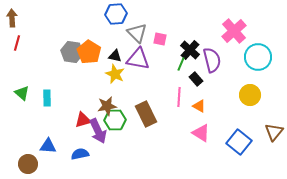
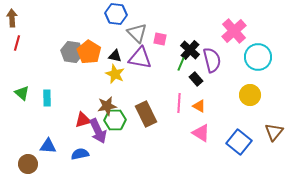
blue hexagon: rotated 10 degrees clockwise
purple triangle: moved 2 px right, 1 px up
pink line: moved 6 px down
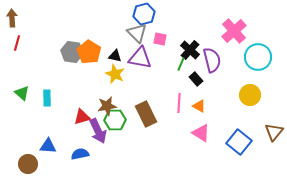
blue hexagon: moved 28 px right; rotated 20 degrees counterclockwise
red triangle: moved 1 px left, 3 px up
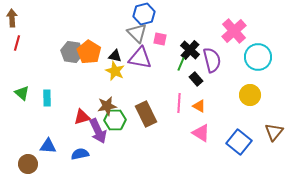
yellow star: moved 3 px up
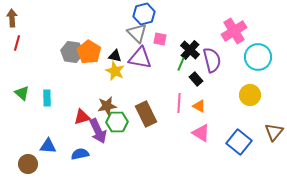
pink cross: rotated 10 degrees clockwise
green hexagon: moved 2 px right, 2 px down
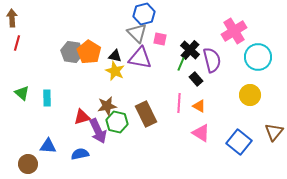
green hexagon: rotated 15 degrees clockwise
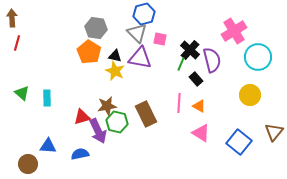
gray hexagon: moved 24 px right, 24 px up
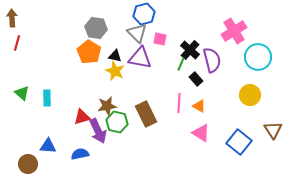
brown triangle: moved 1 px left, 2 px up; rotated 12 degrees counterclockwise
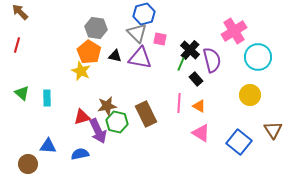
brown arrow: moved 8 px right, 6 px up; rotated 42 degrees counterclockwise
red line: moved 2 px down
yellow star: moved 34 px left
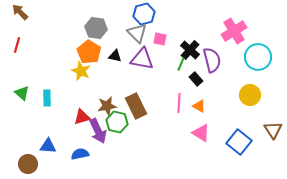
purple triangle: moved 2 px right, 1 px down
brown rectangle: moved 10 px left, 8 px up
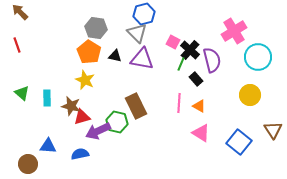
pink square: moved 13 px right, 3 px down; rotated 16 degrees clockwise
red line: rotated 35 degrees counterclockwise
yellow star: moved 4 px right, 9 px down
brown star: moved 36 px left; rotated 24 degrees clockwise
purple arrow: rotated 90 degrees clockwise
